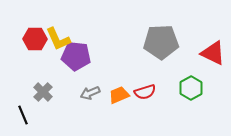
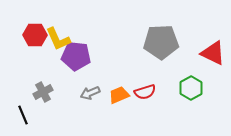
red hexagon: moved 4 px up
gray cross: rotated 18 degrees clockwise
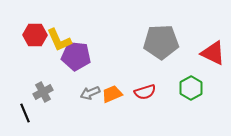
yellow L-shape: moved 1 px right, 1 px down
orange trapezoid: moved 7 px left, 1 px up
black line: moved 2 px right, 2 px up
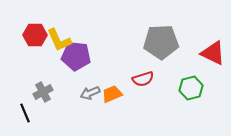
green hexagon: rotated 15 degrees clockwise
red semicircle: moved 2 px left, 13 px up
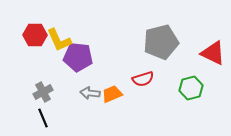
gray pentagon: rotated 12 degrees counterclockwise
purple pentagon: moved 2 px right, 1 px down
gray arrow: rotated 30 degrees clockwise
black line: moved 18 px right, 5 px down
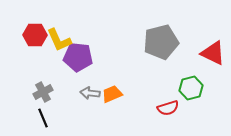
red semicircle: moved 25 px right, 29 px down
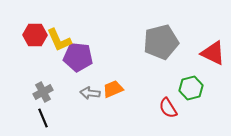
orange trapezoid: moved 1 px right, 5 px up
red semicircle: rotated 75 degrees clockwise
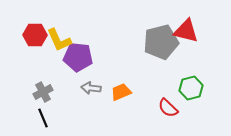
red triangle: moved 27 px left, 22 px up; rotated 12 degrees counterclockwise
orange trapezoid: moved 8 px right, 3 px down
gray arrow: moved 1 px right, 5 px up
red semicircle: rotated 15 degrees counterclockwise
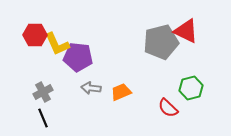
red triangle: rotated 12 degrees clockwise
yellow L-shape: moved 2 px left, 4 px down
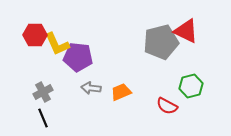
green hexagon: moved 2 px up
red semicircle: moved 1 px left, 2 px up; rotated 15 degrees counterclockwise
